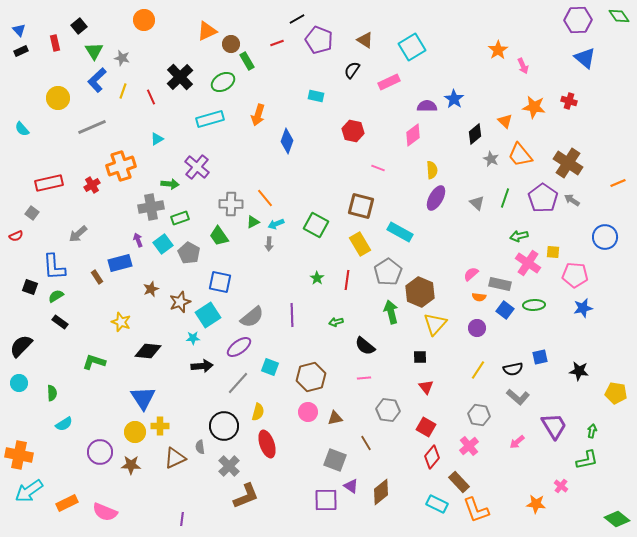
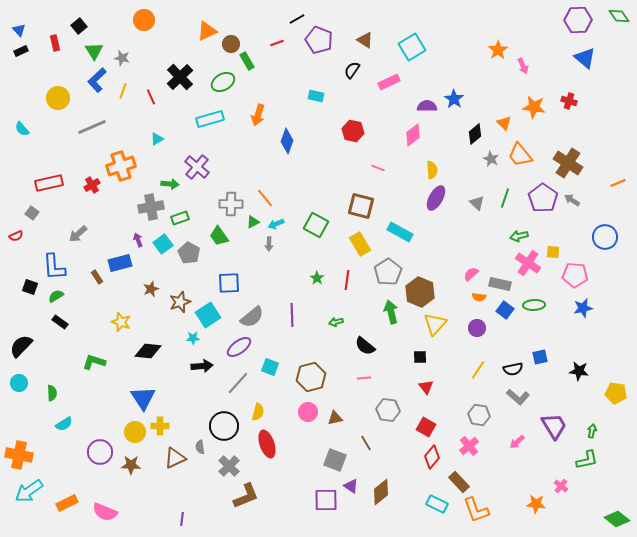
orange triangle at (505, 121): moved 1 px left, 2 px down
blue square at (220, 282): moved 9 px right, 1 px down; rotated 15 degrees counterclockwise
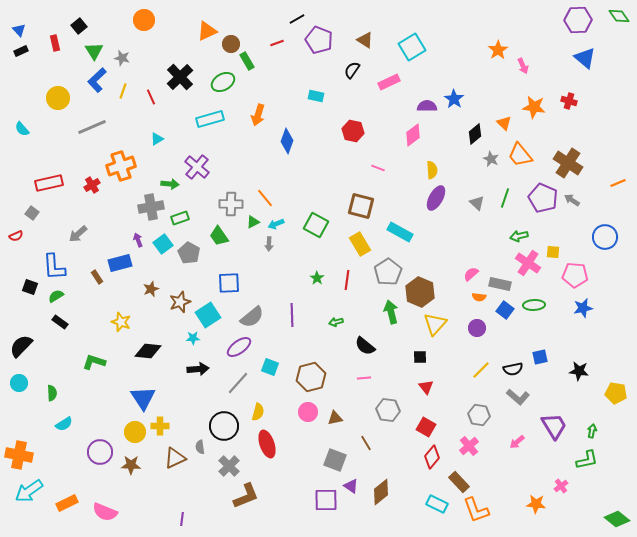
purple pentagon at (543, 198): rotated 12 degrees counterclockwise
black arrow at (202, 366): moved 4 px left, 3 px down
yellow line at (478, 370): moved 3 px right; rotated 12 degrees clockwise
pink cross at (561, 486): rotated 16 degrees clockwise
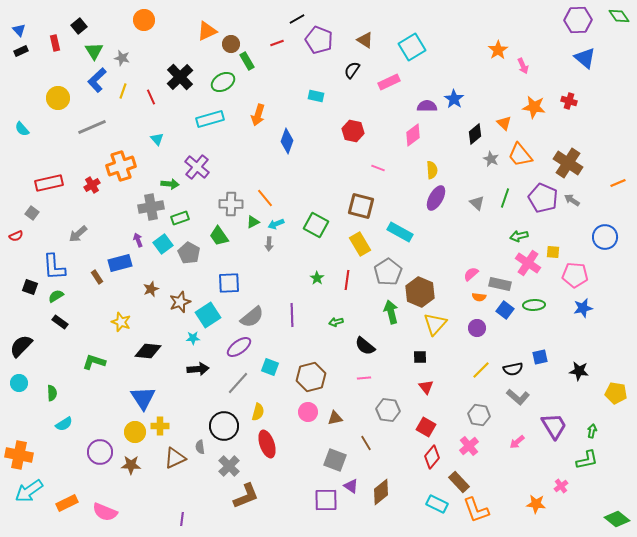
cyan triangle at (157, 139): rotated 40 degrees counterclockwise
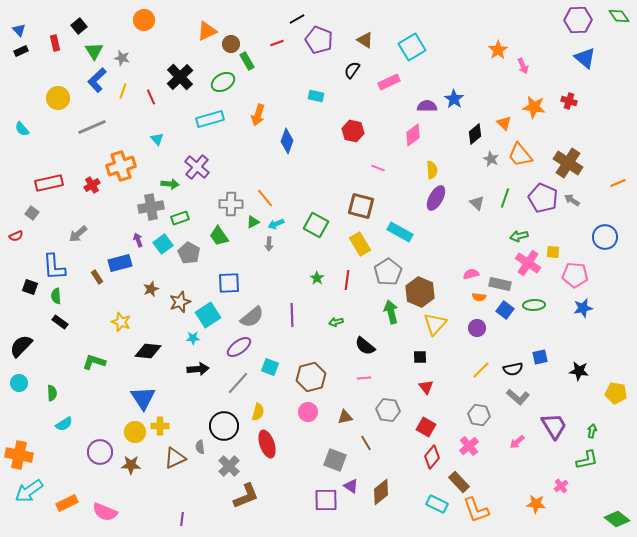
pink semicircle at (471, 274): rotated 28 degrees clockwise
green semicircle at (56, 296): rotated 63 degrees counterclockwise
brown triangle at (335, 418): moved 10 px right, 1 px up
